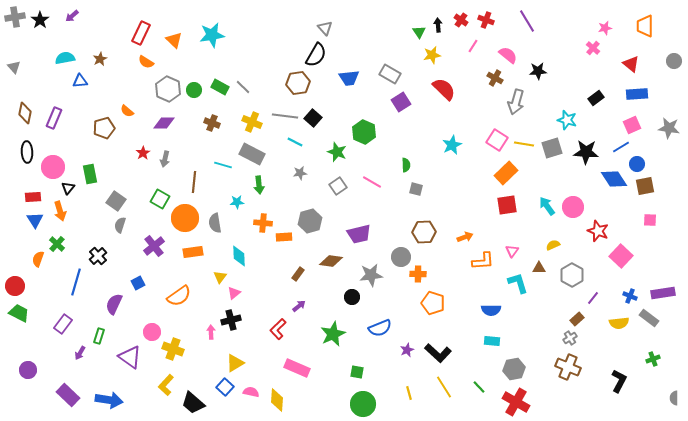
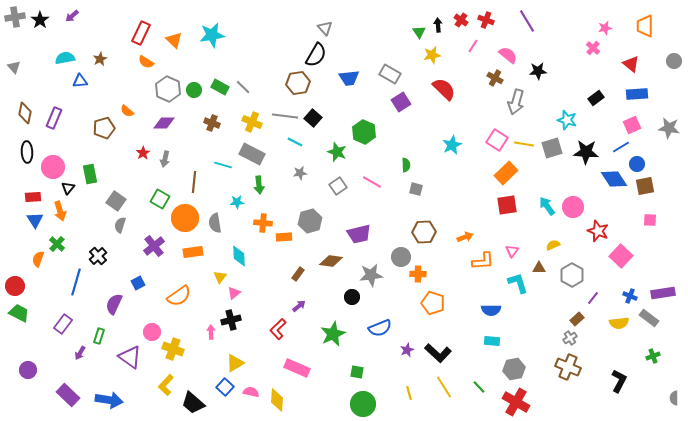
green cross at (653, 359): moved 3 px up
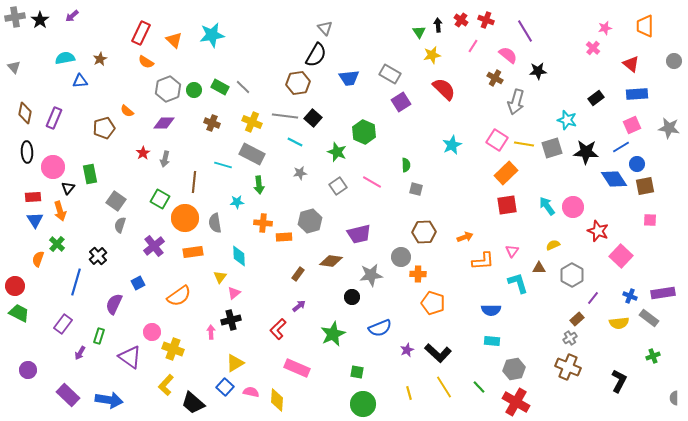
purple line at (527, 21): moved 2 px left, 10 px down
gray hexagon at (168, 89): rotated 15 degrees clockwise
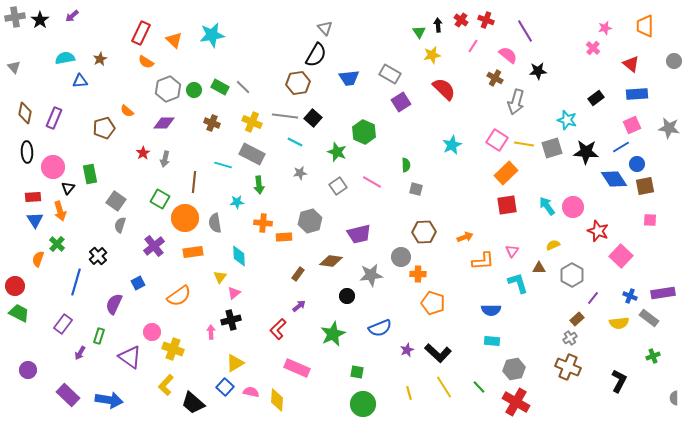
black circle at (352, 297): moved 5 px left, 1 px up
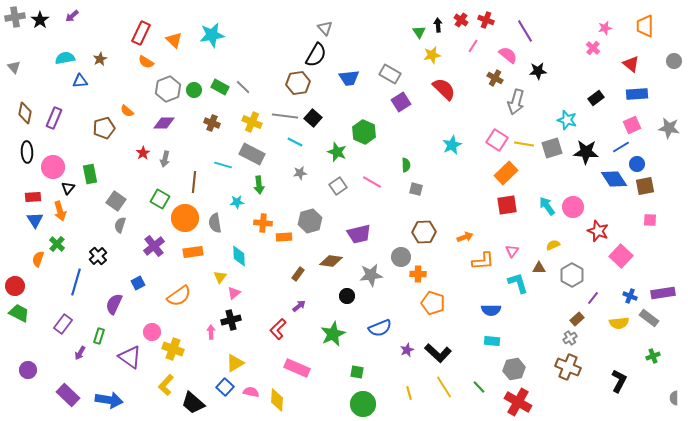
red cross at (516, 402): moved 2 px right
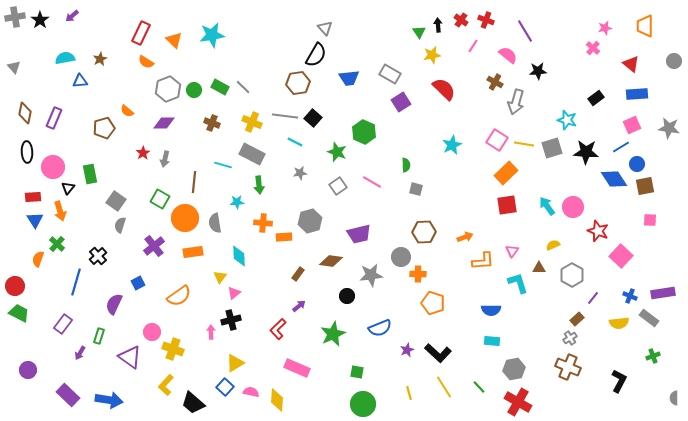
brown cross at (495, 78): moved 4 px down
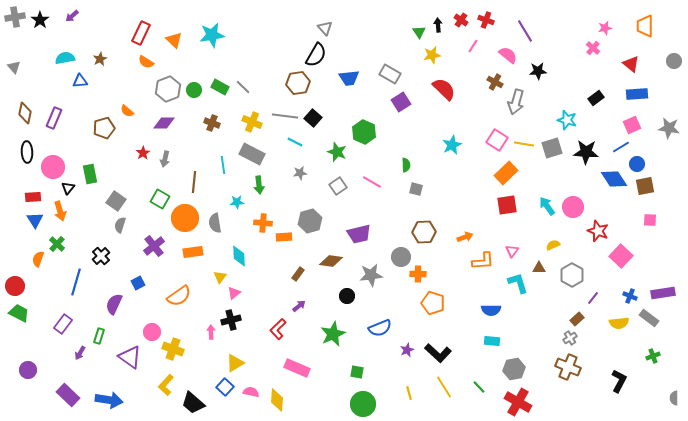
cyan line at (223, 165): rotated 66 degrees clockwise
black cross at (98, 256): moved 3 px right
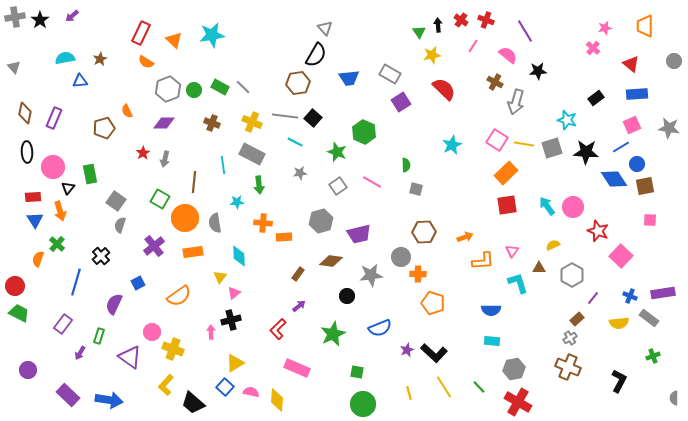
orange semicircle at (127, 111): rotated 24 degrees clockwise
gray hexagon at (310, 221): moved 11 px right
black L-shape at (438, 353): moved 4 px left
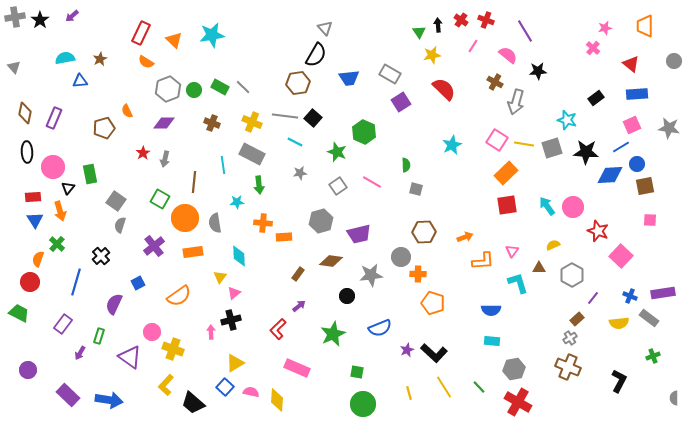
blue diamond at (614, 179): moved 4 px left, 4 px up; rotated 60 degrees counterclockwise
red circle at (15, 286): moved 15 px right, 4 px up
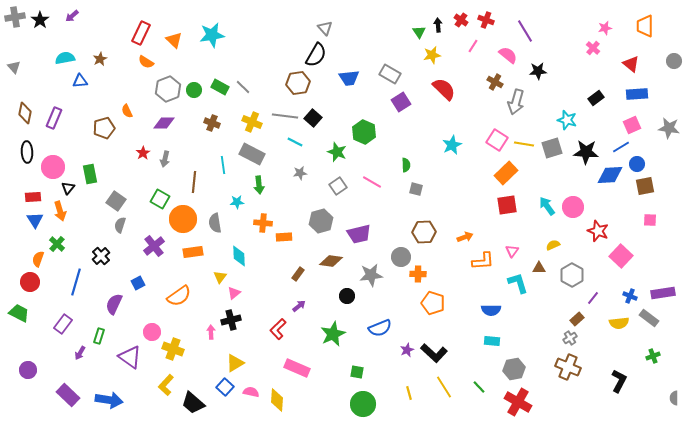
orange circle at (185, 218): moved 2 px left, 1 px down
